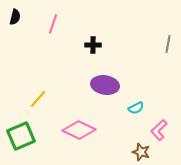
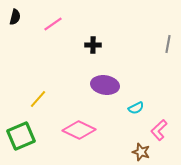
pink line: rotated 36 degrees clockwise
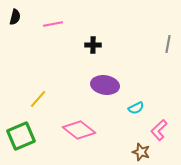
pink line: rotated 24 degrees clockwise
pink diamond: rotated 12 degrees clockwise
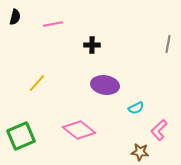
black cross: moved 1 px left
yellow line: moved 1 px left, 16 px up
brown star: moved 1 px left; rotated 12 degrees counterclockwise
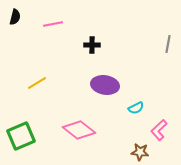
yellow line: rotated 18 degrees clockwise
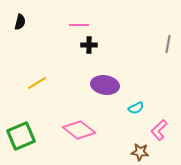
black semicircle: moved 5 px right, 5 px down
pink line: moved 26 px right, 1 px down; rotated 12 degrees clockwise
black cross: moved 3 px left
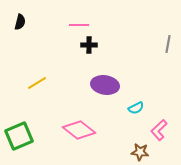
green square: moved 2 px left
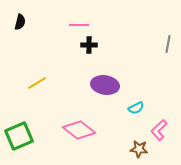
brown star: moved 1 px left, 3 px up
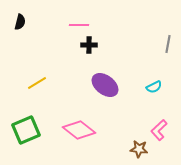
purple ellipse: rotated 28 degrees clockwise
cyan semicircle: moved 18 px right, 21 px up
green square: moved 7 px right, 6 px up
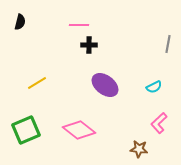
pink L-shape: moved 7 px up
